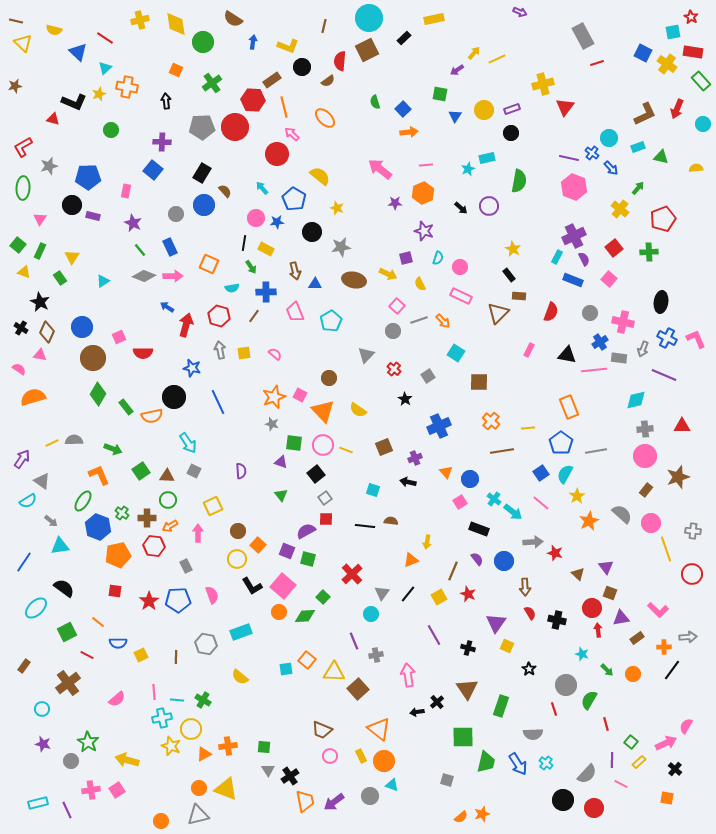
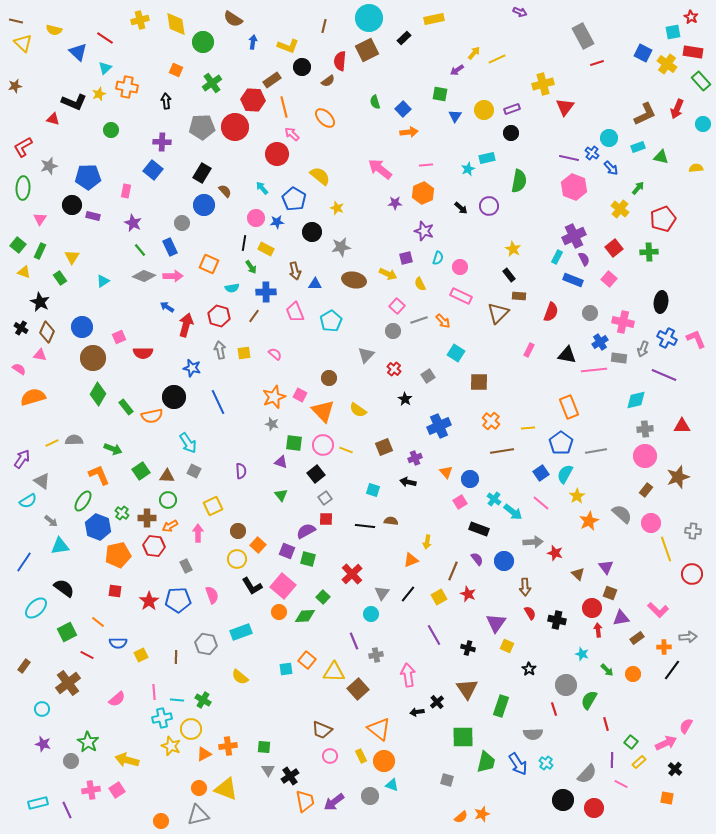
gray circle at (176, 214): moved 6 px right, 9 px down
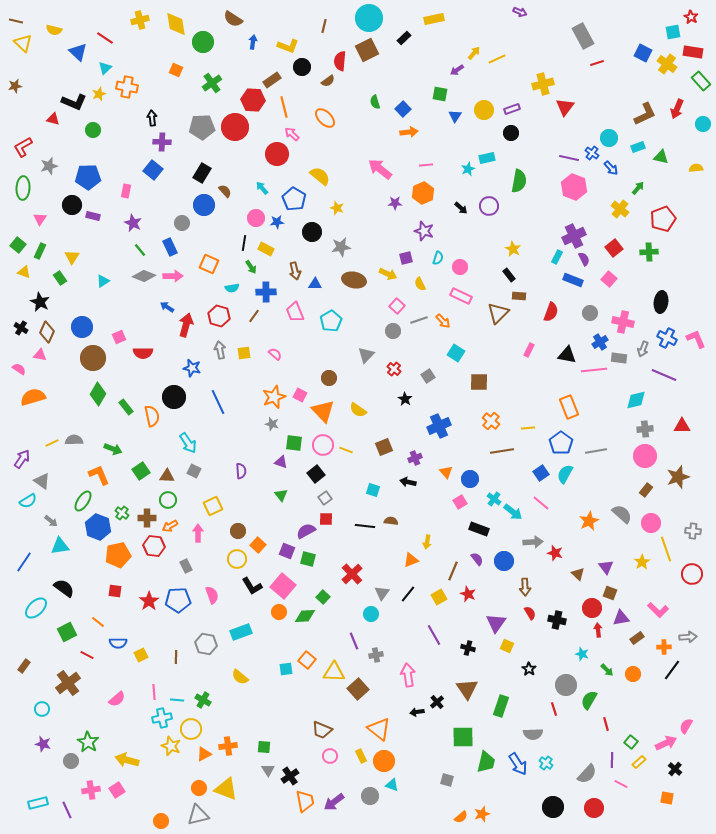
black arrow at (166, 101): moved 14 px left, 17 px down
green circle at (111, 130): moved 18 px left
orange semicircle at (152, 416): rotated 90 degrees counterclockwise
yellow star at (577, 496): moved 65 px right, 66 px down
black circle at (563, 800): moved 10 px left, 7 px down
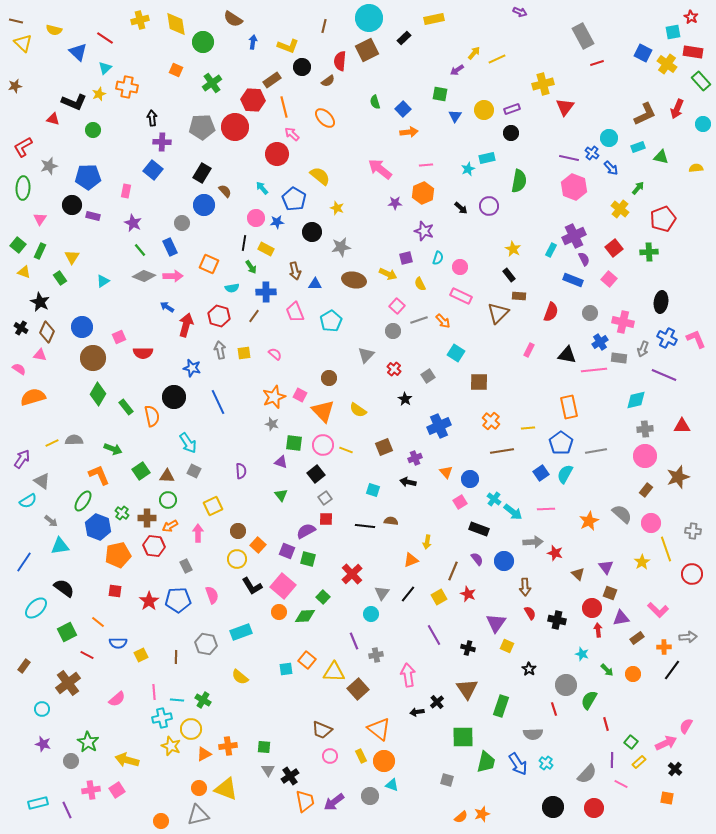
cyan rectangle at (557, 257): moved 6 px left, 7 px up
orange rectangle at (569, 407): rotated 10 degrees clockwise
pink line at (541, 503): moved 5 px right, 6 px down; rotated 42 degrees counterclockwise
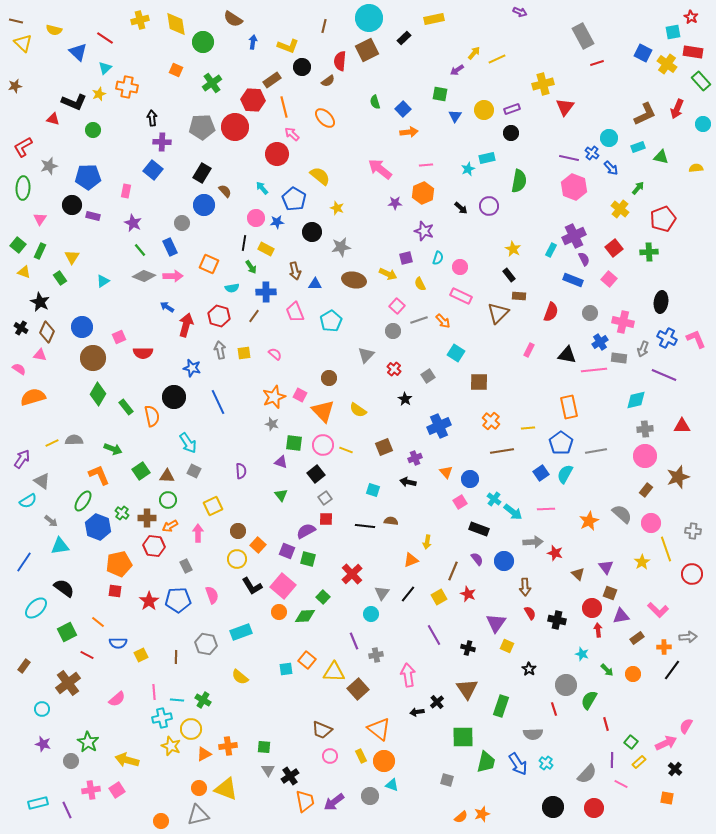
orange pentagon at (118, 555): moved 1 px right, 9 px down
purple triangle at (621, 618): moved 2 px up
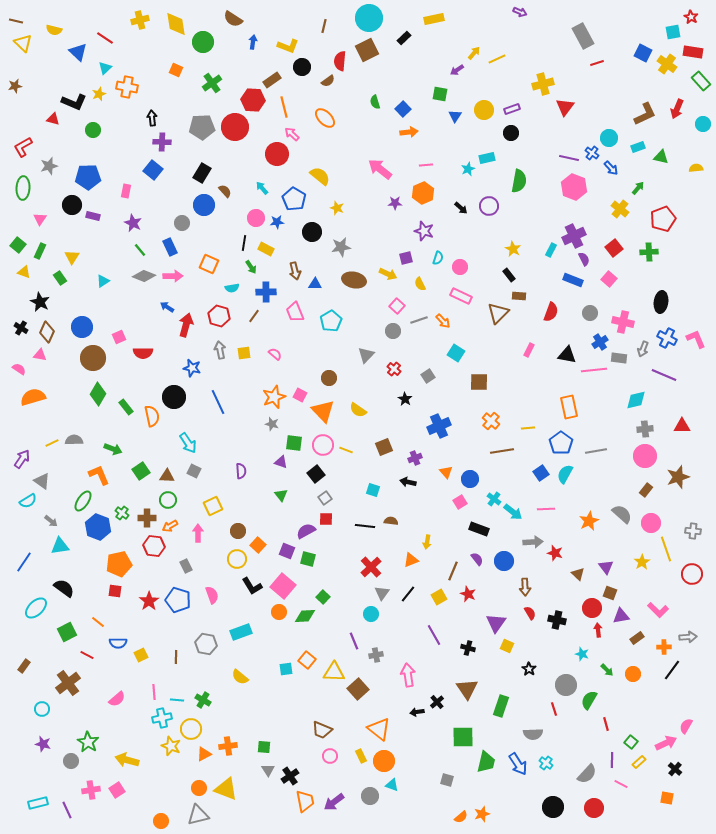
red cross at (352, 574): moved 19 px right, 7 px up
blue pentagon at (178, 600): rotated 20 degrees clockwise
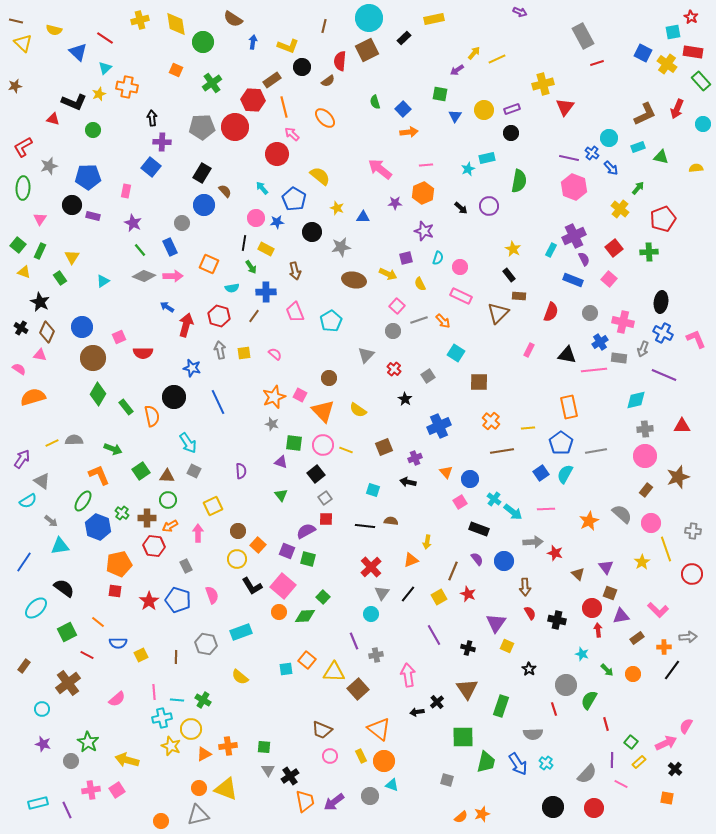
blue square at (153, 170): moved 2 px left, 3 px up
blue triangle at (315, 284): moved 48 px right, 67 px up
blue cross at (667, 338): moved 4 px left, 5 px up
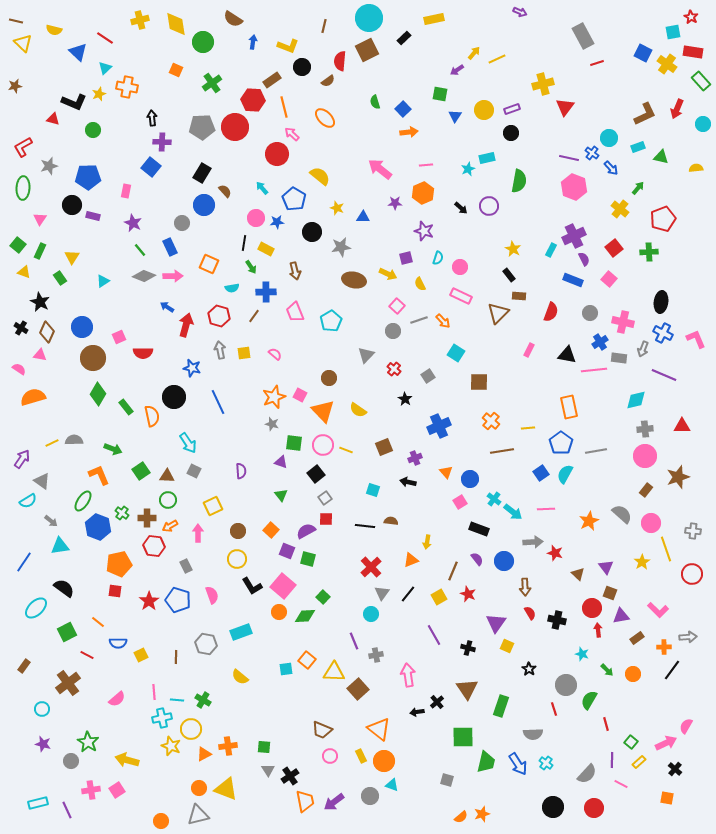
orange square at (258, 545): moved 13 px right, 15 px up
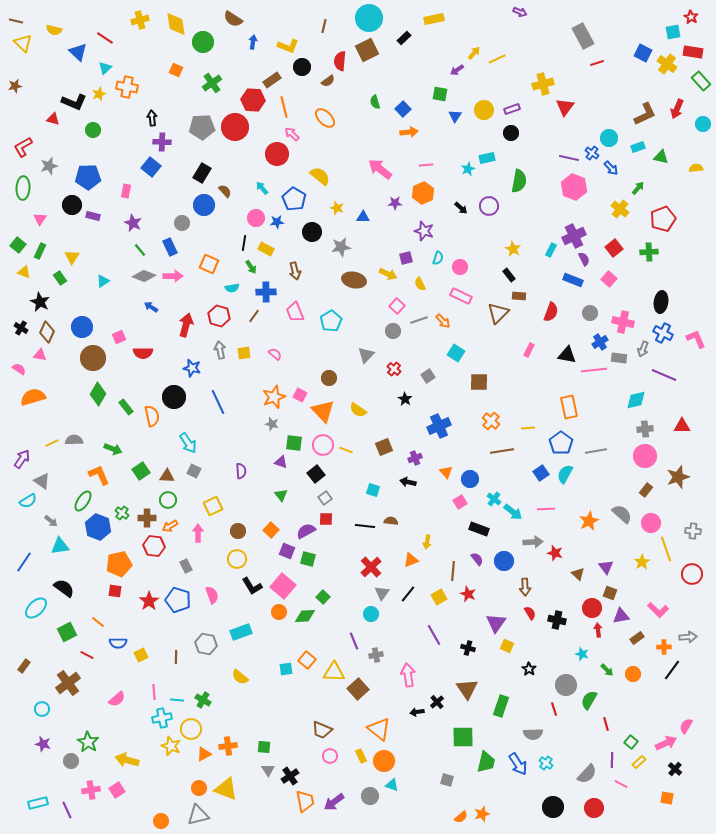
blue arrow at (167, 307): moved 16 px left
brown line at (453, 571): rotated 18 degrees counterclockwise
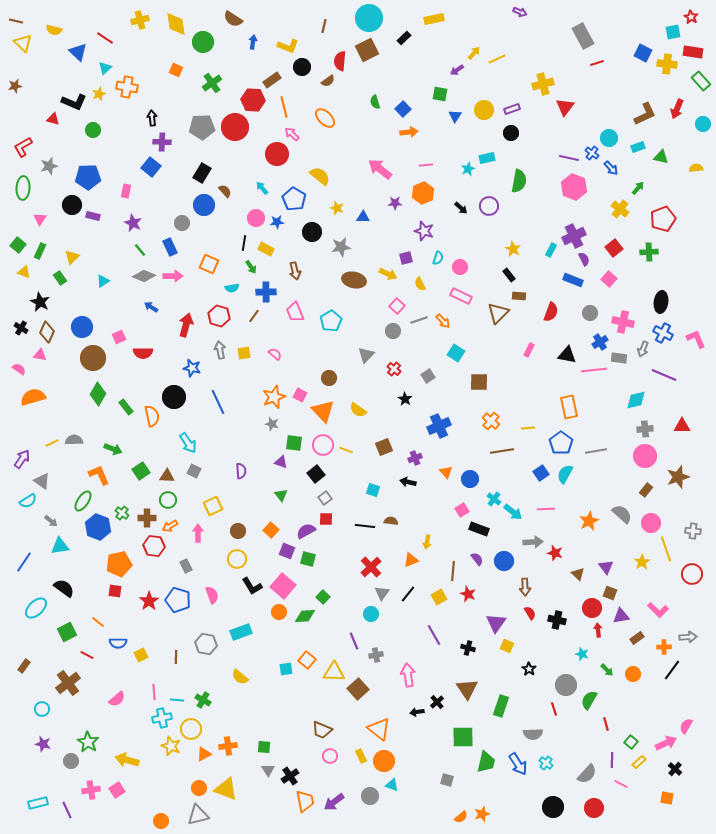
yellow cross at (667, 64): rotated 30 degrees counterclockwise
yellow triangle at (72, 257): rotated 14 degrees clockwise
pink square at (460, 502): moved 2 px right, 8 px down
